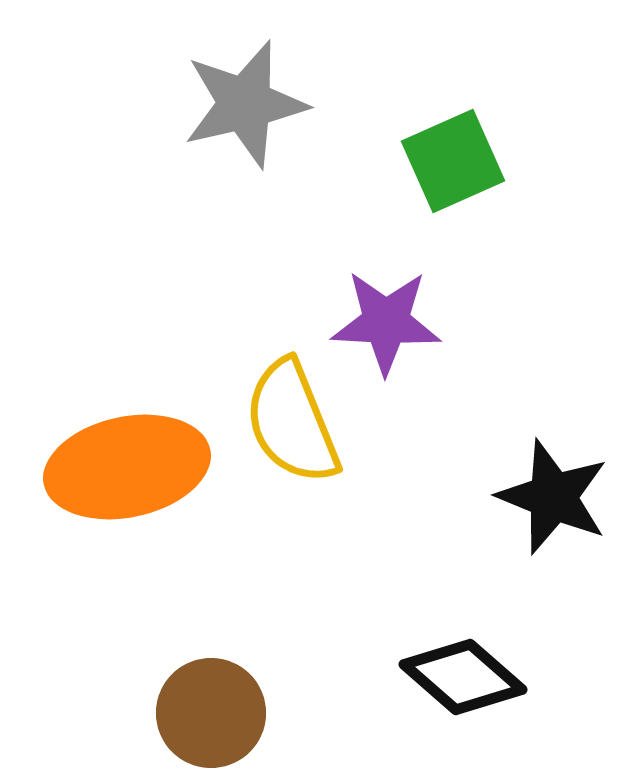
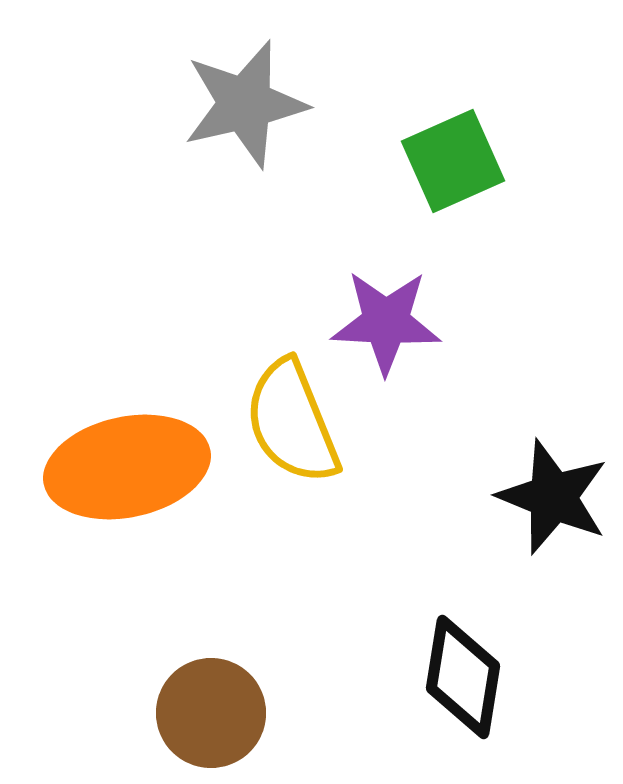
black diamond: rotated 58 degrees clockwise
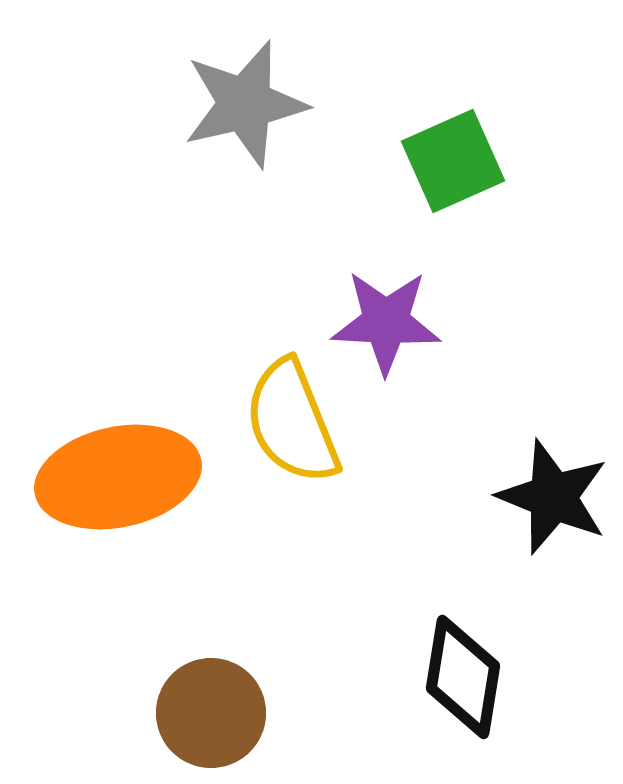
orange ellipse: moved 9 px left, 10 px down
